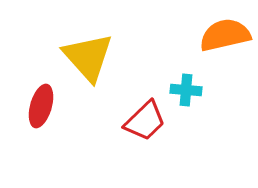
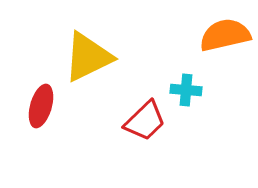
yellow triangle: rotated 46 degrees clockwise
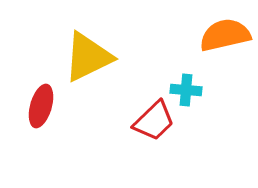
red trapezoid: moved 9 px right
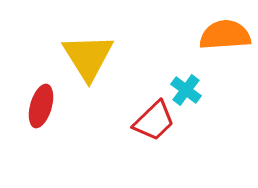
orange semicircle: rotated 9 degrees clockwise
yellow triangle: rotated 36 degrees counterclockwise
cyan cross: rotated 32 degrees clockwise
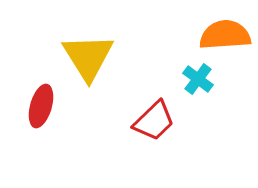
cyan cross: moved 12 px right, 11 px up
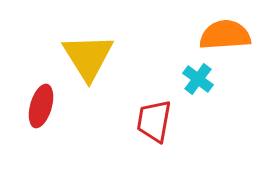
red trapezoid: rotated 144 degrees clockwise
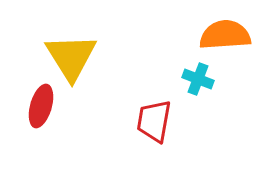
yellow triangle: moved 17 px left
cyan cross: rotated 16 degrees counterclockwise
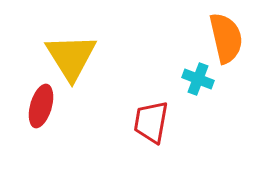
orange semicircle: moved 1 px right, 3 px down; rotated 81 degrees clockwise
red trapezoid: moved 3 px left, 1 px down
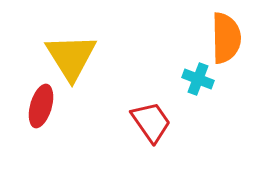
orange semicircle: rotated 12 degrees clockwise
red trapezoid: rotated 135 degrees clockwise
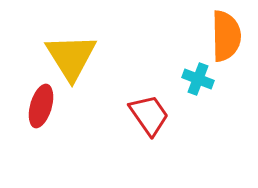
orange semicircle: moved 2 px up
red trapezoid: moved 2 px left, 7 px up
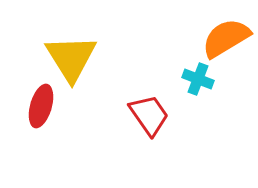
orange semicircle: moved 2 px down; rotated 120 degrees counterclockwise
yellow triangle: moved 1 px down
